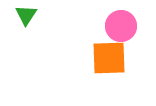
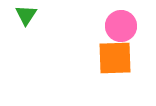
orange square: moved 6 px right
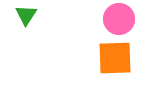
pink circle: moved 2 px left, 7 px up
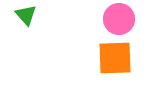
green triangle: rotated 15 degrees counterclockwise
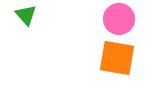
orange square: moved 2 px right; rotated 12 degrees clockwise
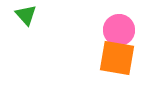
pink circle: moved 11 px down
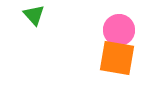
green triangle: moved 8 px right
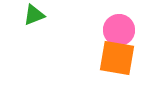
green triangle: rotated 50 degrees clockwise
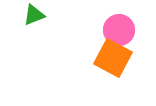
orange square: moved 4 px left; rotated 18 degrees clockwise
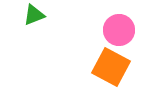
orange square: moved 2 px left, 9 px down
